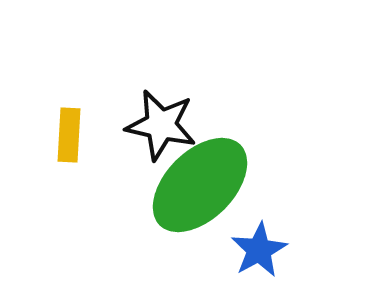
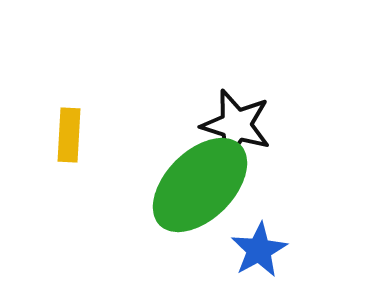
black star: moved 75 px right; rotated 4 degrees clockwise
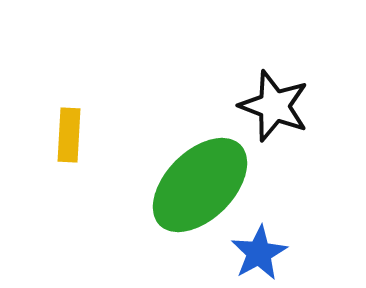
black star: moved 38 px right, 19 px up; rotated 4 degrees clockwise
blue star: moved 3 px down
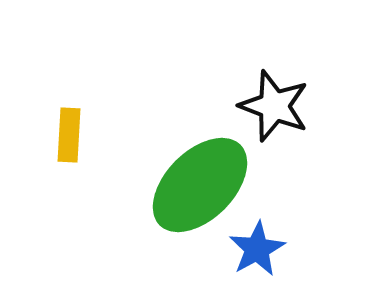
blue star: moved 2 px left, 4 px up
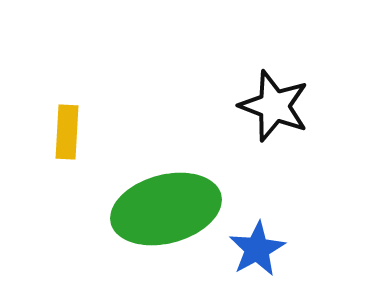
yellow rectangle: moved 2 px left, 3 px up
green ellipse: moved 34 px left, 24 px down; rotated 30 degrees clockwise
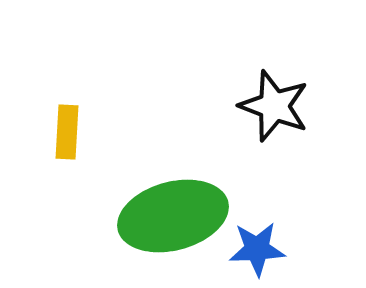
green ellipse: moved 7 px right, 7 px down
blue star: rotated 26 degrees clockwise
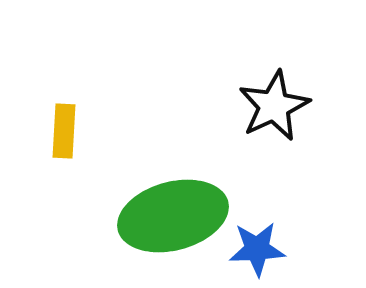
black star: rotated 26 degrees clockwise
yellow rectangle: moved 3 px left, 1 px up
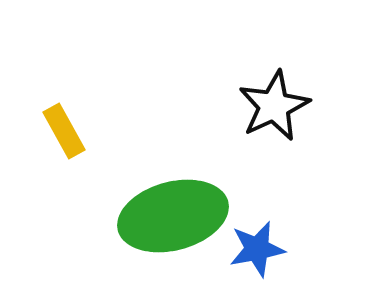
yellow rectangle: rotated 32 degrees counterclockwise
blue star: rotated 8 degrees counterclockwise
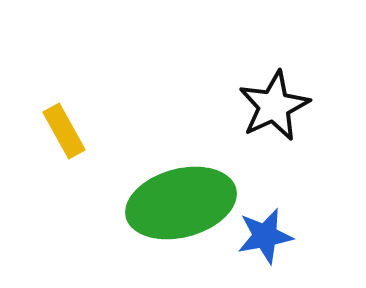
green ellipse: moved 8 px right, 13 px up
blue star: moved 8 px right, 13 px up
